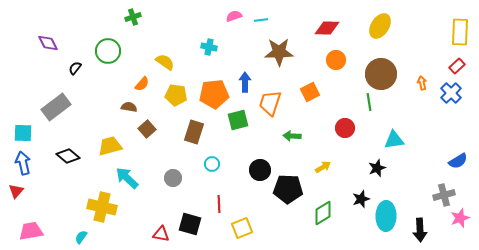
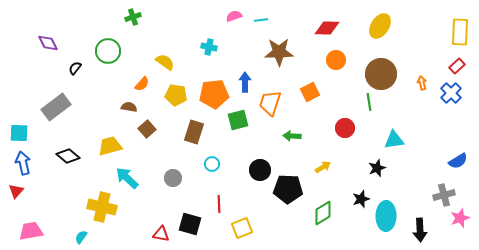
cyan square at (23, 133): moved 4 px left
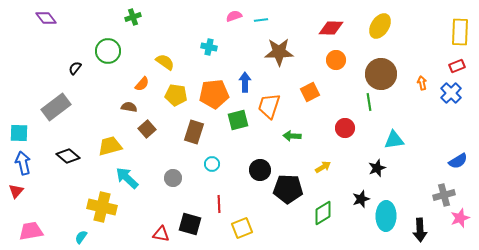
red diamond at (327, 28): moved 4 px right
purple diamond at (48, 43): moved 2 px left, 25 px up; rotated 10 degrees counterclockwise
red rectangle at (457, 66): rotated 21 degrees clockwise
orange trapezoid at (270, 103): moved 1 px left, 3 px down
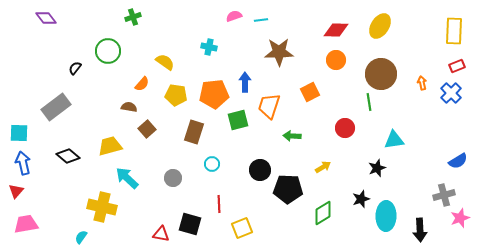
red diamond at (331, 28): moved 5 px right, 2 px down
yellow rectangle at (460, 32): moved 6 px left, 1 px up
pink trapezoid at (31, 231): moved 5 px left, 7 px up
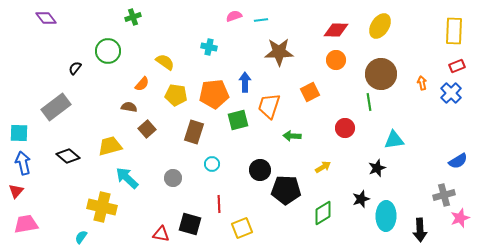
black pentagon at (288, 189): moved 2 px left, 1 px down
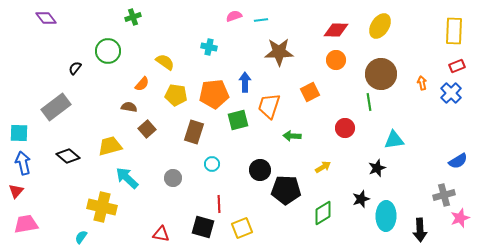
black square at (190, 224): moved 13 px right, 3 px down
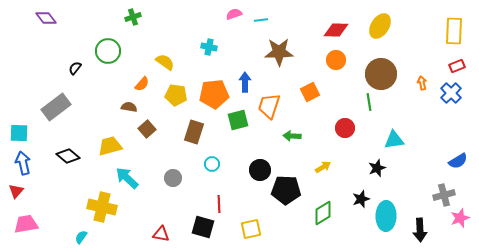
pink semicircle at (234, 16): moved 2 px up
yellow square at (242, 228): moved 9 px right, 1 px down; rotated 10 degrees clockwise
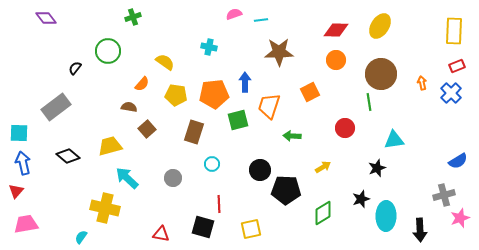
yellow cross at (102, 207): moved 3 px right, 1 px down
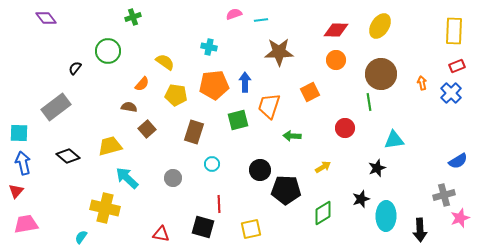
orange pentagon at (214, 94): moved 9 px up
